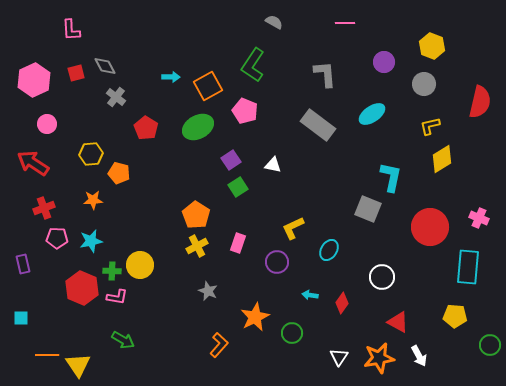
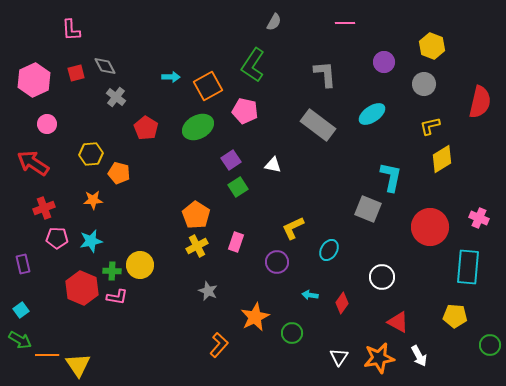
gray semicircle at (274, 22): rotated 90 degrees clockwise
pink pentagon at (245, 111): rotated 10 degrees counterclockwise
pink rectangle at (238, 243): moved 2 px left, 1 px up
cyan square at (21, 318): moved 8 px up; rotated 35 degrees counterclockwise
green arrow at (123, 340): moved 103 px left
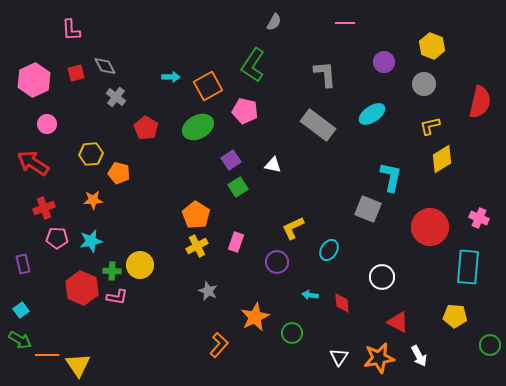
red diamond at (342, 303): rotated 40 degrees counterclockwise
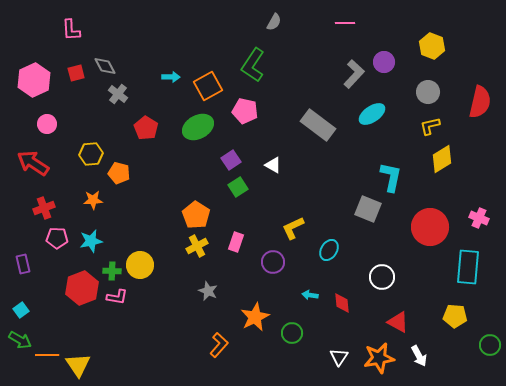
gray L-shape at (325, 74): moved 29 px right; rotated 48 degrees clockwise
gray circle at (424, 84): moved 4 px right, 8 px down
gray cross at (116, 97): moved 2 px right, 3 px up
white triangle at (273, 165): rotated 18 degrees clockwise
purple circle at (277, 262): moved 4 px left
red hexagon at (82, 288): rotated 16 degrees clockwise
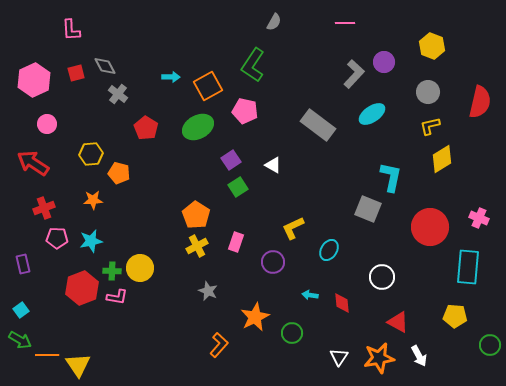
yellow circle at (140, 265): moved 3 px down
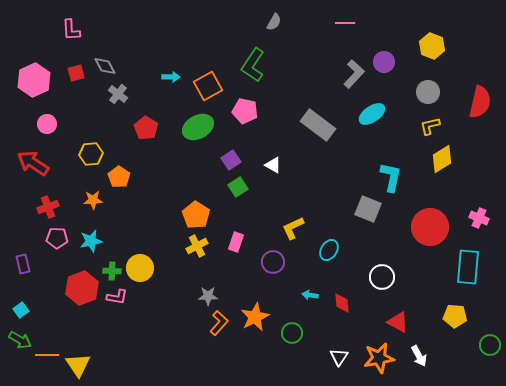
orange pentagon at (119, 173): moved 4 px down; rotated 20 degrees clockwise
red cross at (44, 208): moved 4 px right, 1 px up
gray star at (208, 291): moved 5 px down; rotated 24 degrees counterclockwise
orange L-shape at (219, 345): moved 22 px up
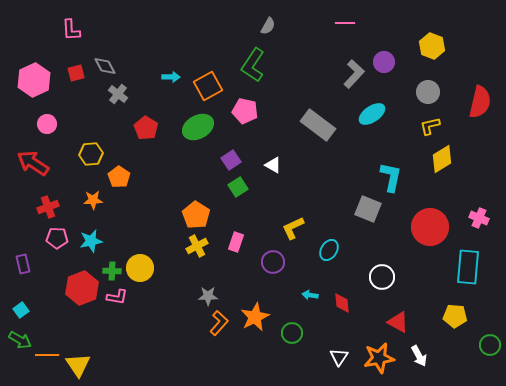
gray semicircle at (274, 22): moved 6 px left, 4 px down
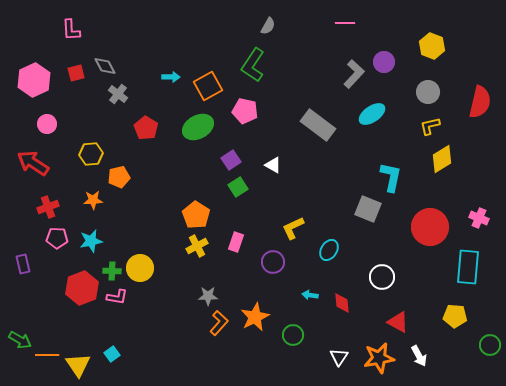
orange pentagon at (119, 177): rotated 25 degrees clockwise
cyan square at (21, 310): moved 91 px right, 44 px down
green circle at (292, 333): moved 1 px right, 2 px down
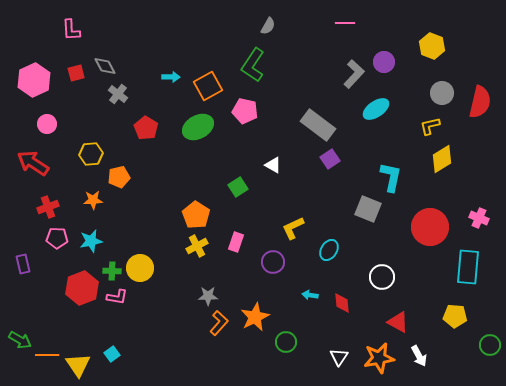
gray circle at (428, 92): moved 14 px right, 1 px down
cyan ellipse at (372, 114): moved 4 px right, 5 px up
purple square at (231, 160): moved 99 px right, 1 px up
green circle at (293, 335): moved 7 px left, 7 px down
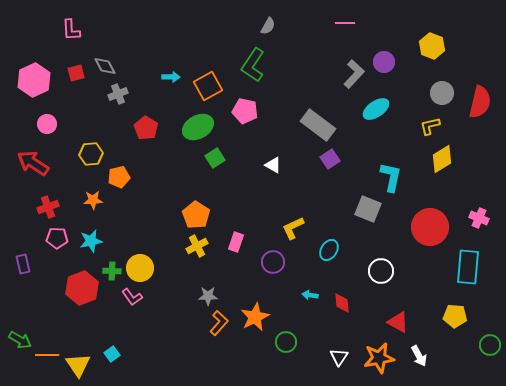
gray cross at (118, 94): rotated 30 degrees clockwise
green square at (238, 187): moved 23 px left, 29 px up
white circle at (382, 277): moved 1 px left, 6 px up
pink L-shape at (117, 297): moved 15 px right; rotated 45 degrees clockwise
